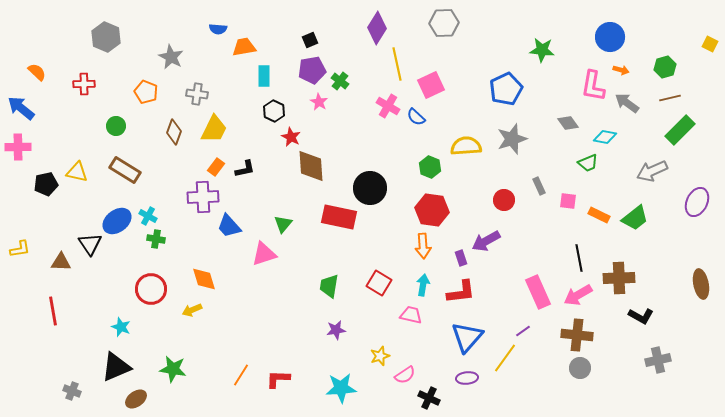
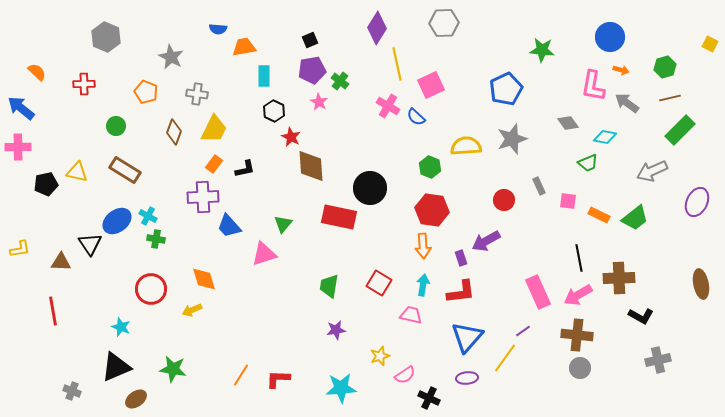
orange rectangle at (216, 167): moved 2 px left, 3 px up
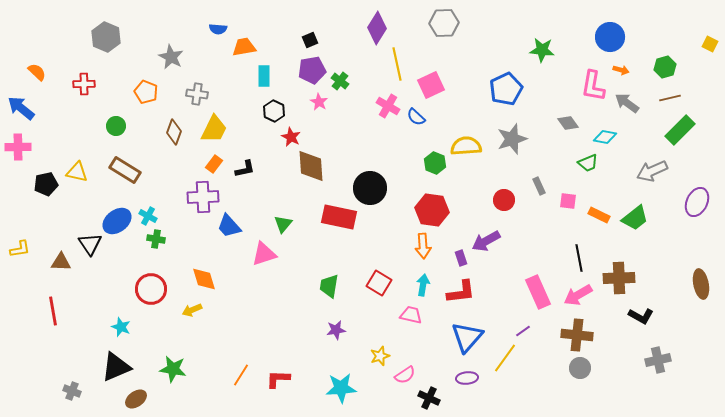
green hexagon at (430, 167): moved 5 px right, 4 px up
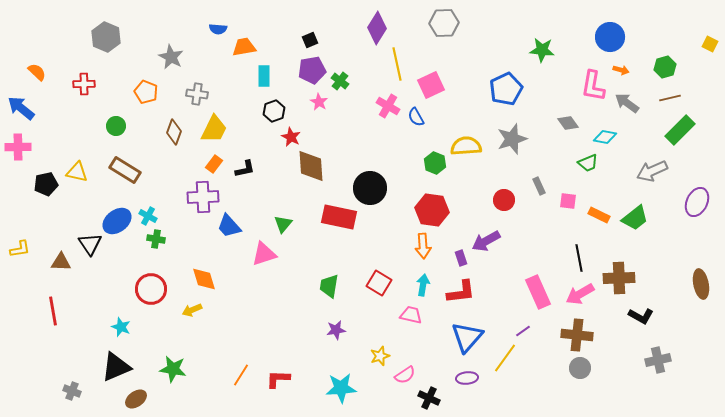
black hexagon at (274, 111): rotated 15 degrees clockwise
blue semicircle at (416, 117): rotated 18 degrees clockwise
pink arrow at (578, 295): moved 2 px right, 1 px up
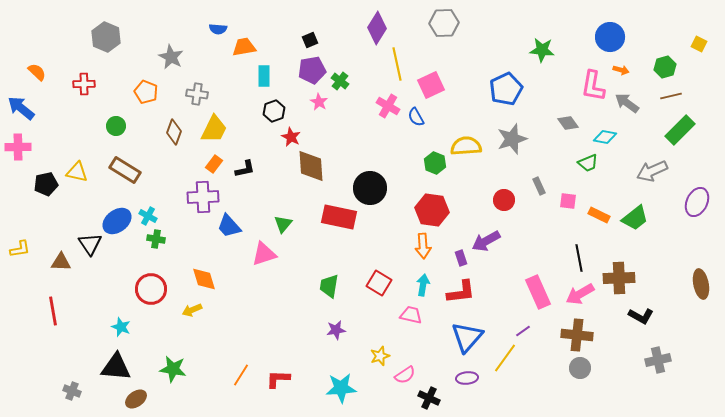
yellow square at (710, 44): moved 11 px left
brown line at (670, 98): moved 1 px right, 2 px up
black triangle at (116, 367): rotated 28 degrees clockwise
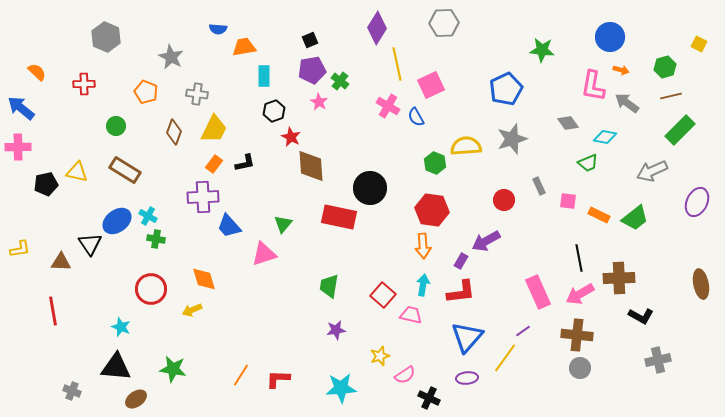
black L-shape at (245, 169): moved 6 px up
purple rectangle at (461, 258): moved 3 px down; rotated 49 degrees clockwise
red square at (379, 283): moved 4 px right, 12 px down; rotated 10 degrees clockwise
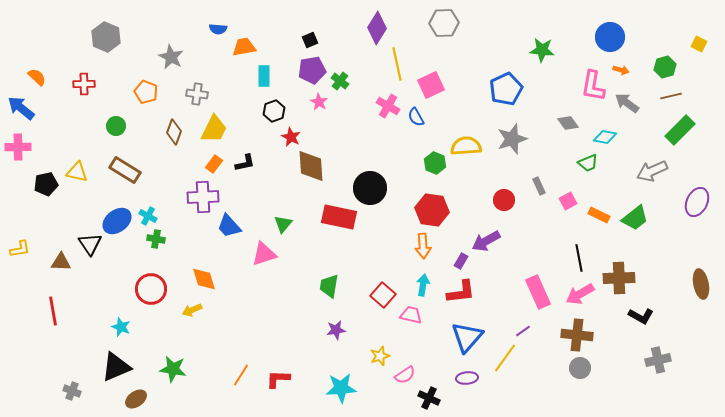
orange semicircle at (37, 72): moved 5 px down
pink square at (568, 201): rotated 36 degrees counterclockwise
black triangle at (116, 367): rotated 28 degrees counterclockwise
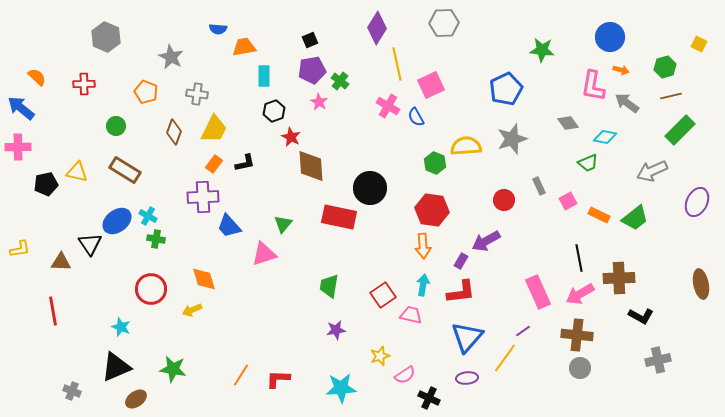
red square at (383, 295): rotated 15 degrees clockwise
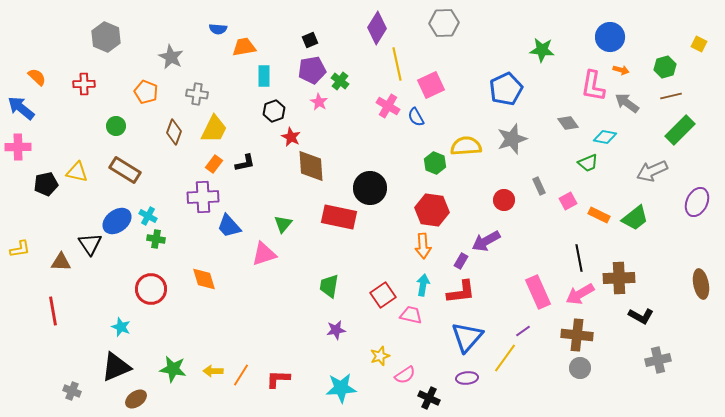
yellow arrow at (192, 310): moved 21 px right, 61 px down; rotated 24 degrees clockwise
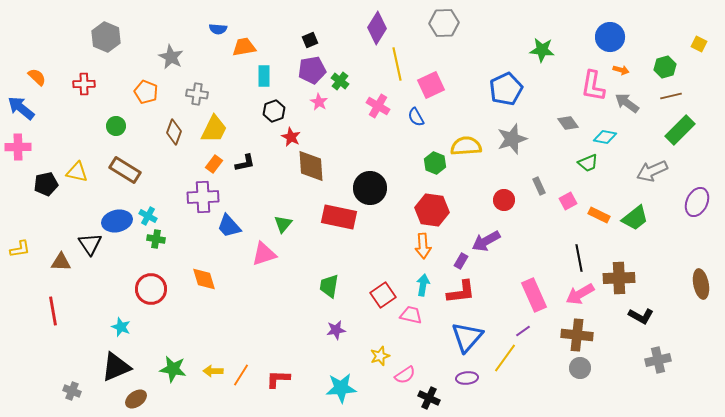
pink cross at (388, 106): moved 10 px left
blue ellipse at (117, 221): rotated 24 degrees clockwise
pink rectangle at (538, 292): moved 4 px left, 3 px down
